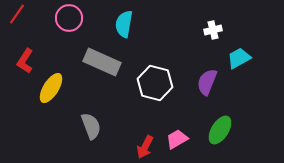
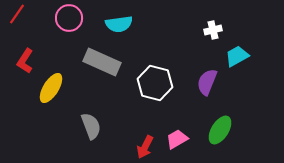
cyan semicircle: moved 5 px left; rotated 108 degrees counterclockwise
cyan trapezoid: moved 2 px left, 2 px up
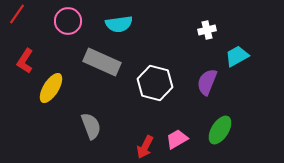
pink circle: moved 1 px left, 3 px down
white cross: moved 6 px left
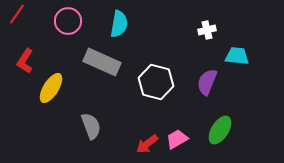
cyan semicircle: rotated 72 degrees counterclockwise
cyan trapezoid: rotated 35 degrees clockwise
white hexagon: moved 1 px right, 1 px up
red arrow: moved 2 px right, 3 px up; rotated 25 degrees clockwise
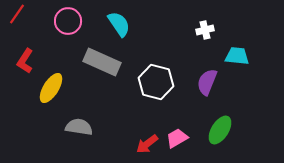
cyan semicircle: rotated 44 degrees counterclockwise
white cross: moved 2 px left
gray semicircle: moved 12 px left, 1 px down; rotated 60 degrees counterclockwise
pink trapezoid: moved 1 px up
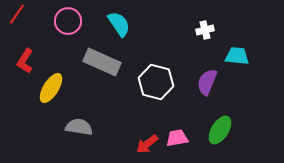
pink trapezoid: rotated 20 degrees clockwise
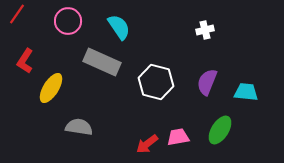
cyan semicircle: moved 3 px down
cyan trapezoid: moved 9 px right, 36 px down
pink trapezoid: moved 1 px right, 1 px up
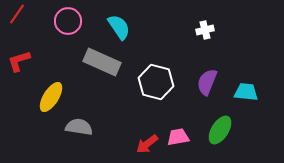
red L-shape: moved 6 px left; rotated 40 degrees clockwise
yellow ellipse: moved 9 px down
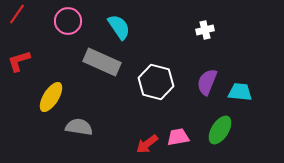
cyan trapezoid: moved 6 px left
